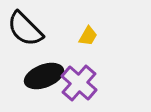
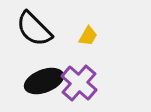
black semicircle: moved 9 px right
black ellipse: moved 5 px down
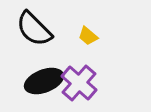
yellow trapezoid: rotated 100 degrees clockwise
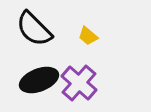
black ellipse: moved 5 px left, 1 px up
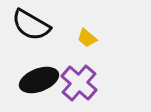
black semicircle: moved 3 px left, 4 px up; rotated 15 degrees counterclockwise
yellow trapezoid: moved 1 px left, 2 px down
